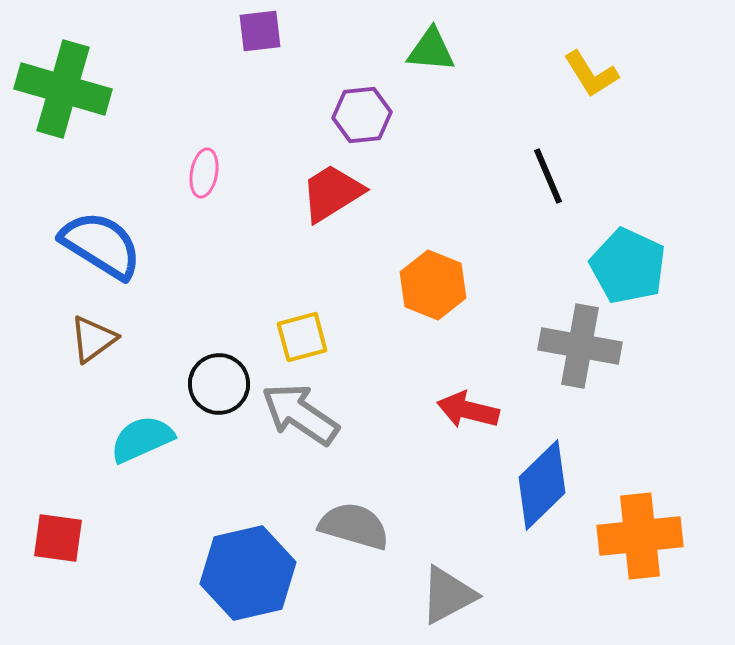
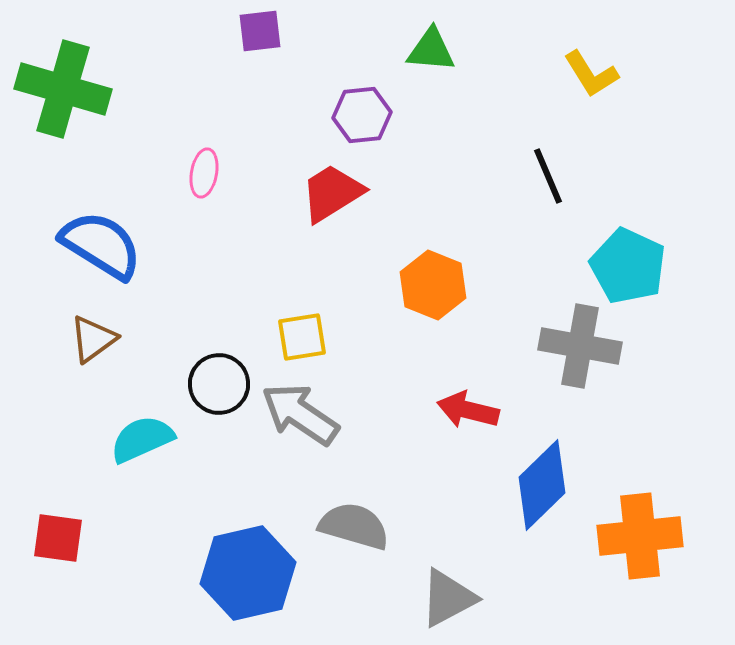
yellow square: rotated 6 degrees clockwise
gray triangle: moved 3 px down
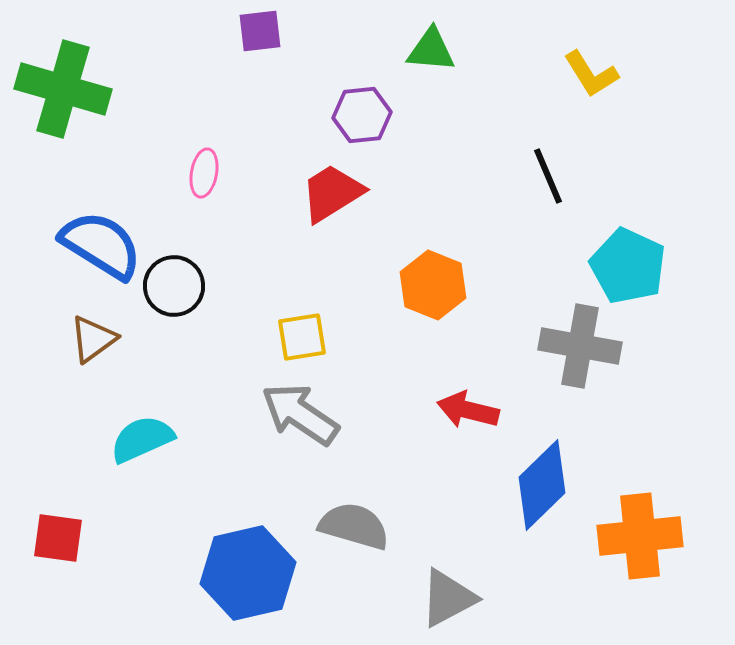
black circle: moved 45 px left, 98 px up
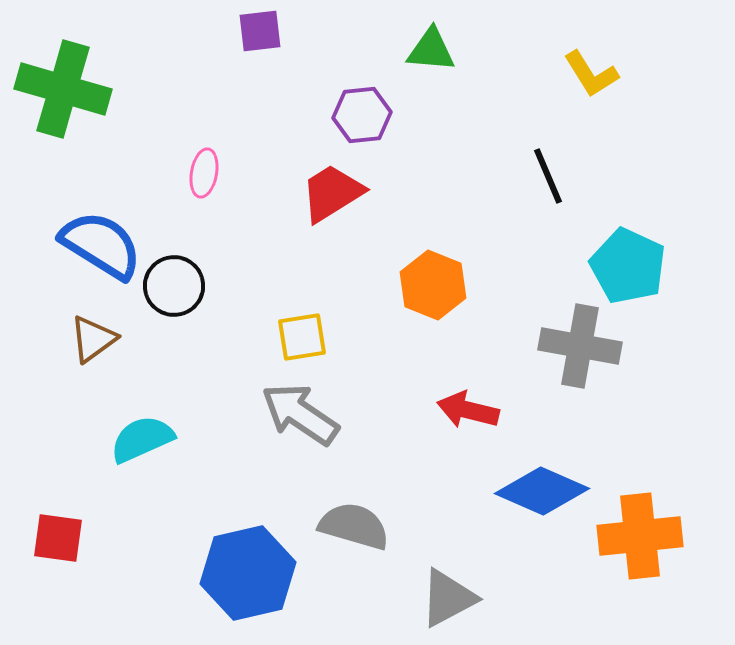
blue diamond: moved 6 px down; rotated 68 degrees clockwise
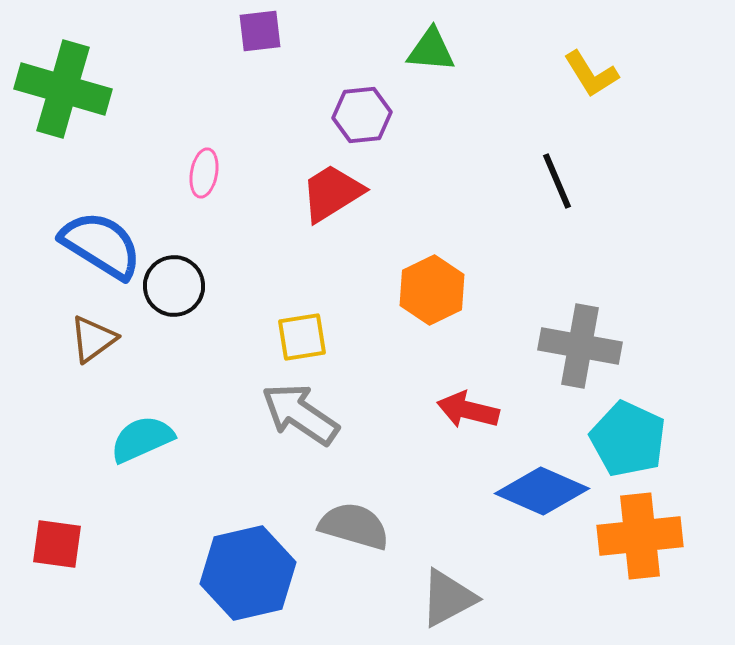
black line: moved 9 px right, 5 px down
cyan pentagon: moved 173 px down
orange hexagon: moved 1 px left, 5 px down; rotated 12 degrees clockwise
red square: moved 1 px left, 6 px down
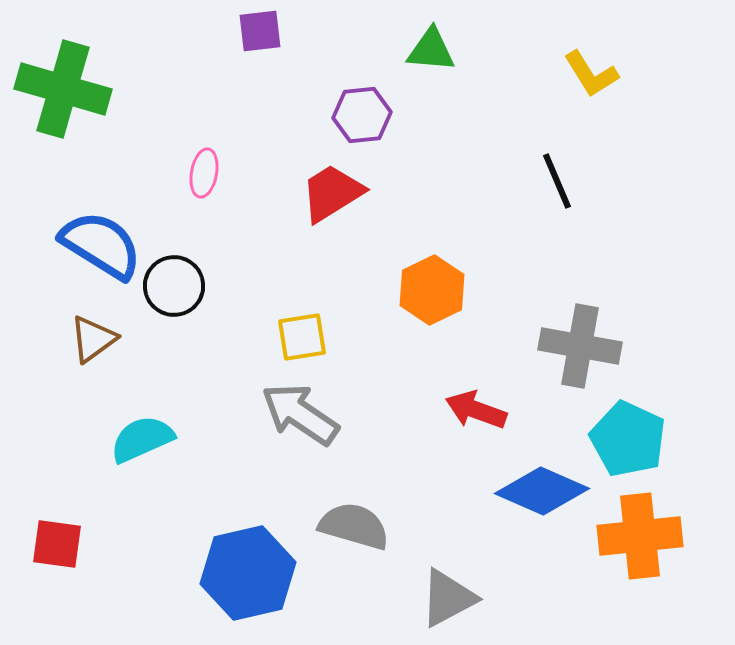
red arrow: moved 8 px right; rotated 6 degrees clockwise
